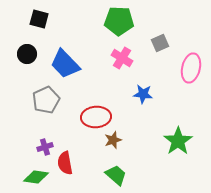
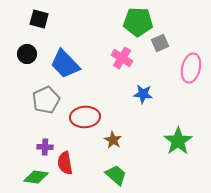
green pentagon: moved 19 px right, 1 px down
red ellipse: moved 11 px left
brown star: rotated 24 degrees counterclockwise
purple cross: rotated 21 degrees clockwise
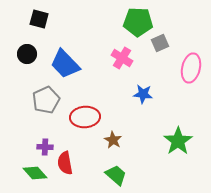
green diamond: moved 1 px left, 4 px up; rotated 40 degrees clockwise
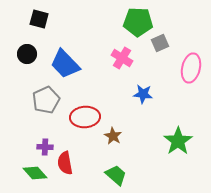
brown star: moved 4 px up
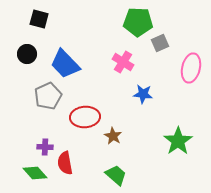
pink cross: moved 1 px right, 4 px down
gray pentagon: moved 2 px right, 4 px up
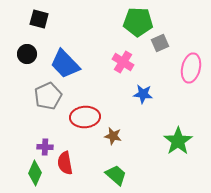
brown star: rotated 18 degrees counterclockwise
green diamond: rotated 65 degrees clockwise
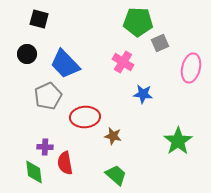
green diamond: moved 1 px left, 1 px up; rotated 30 degrees counterclockwise
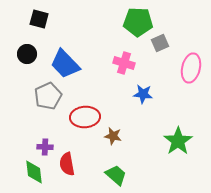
pink cross: moved 1 px right, 1 px down; rotated 15 degrees counterclockwise
red semicircle: moved 2 px right, 1 px down
